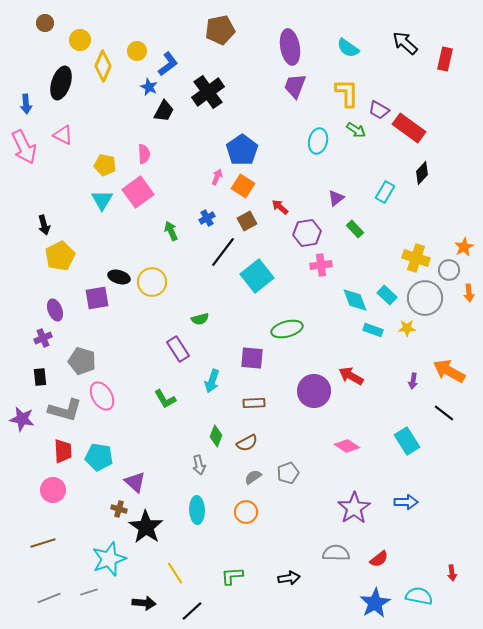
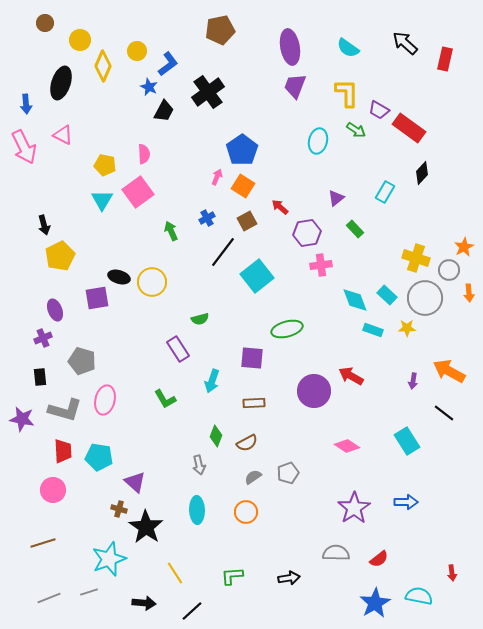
pink ellipse at (102, 396): moved 3 px right, 4 px down; rotated 44 degrees clockwise
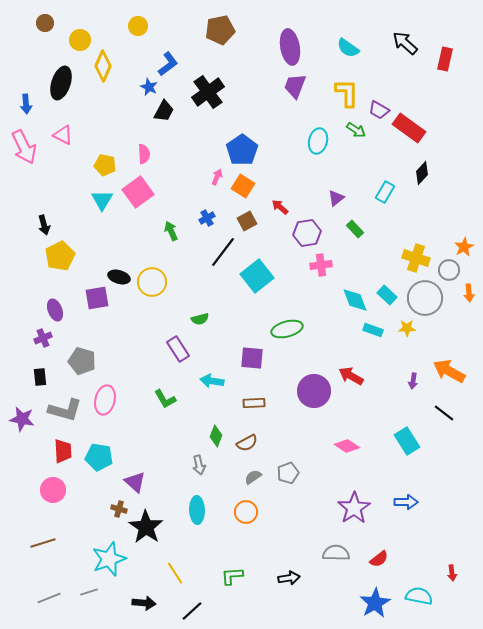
yellow circle at (137, 51): moved 1 px right, 25 px up
cyan arrow at (212, 381): rotated 80 degrees clockwise
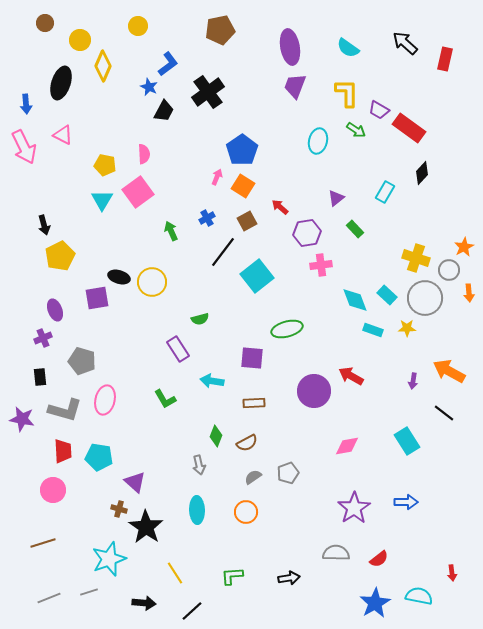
pink diamond at (347, 446): rotated 45 degrees counterclockwise
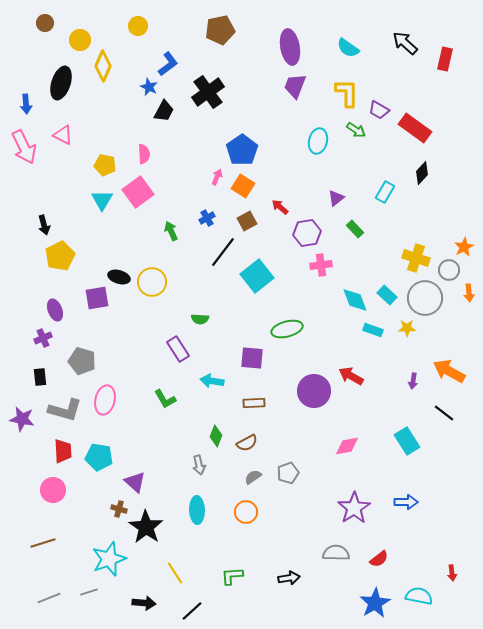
red rectangle at (409, 128): moved 6 px right
green semicircle at (200, 319): rotated 18 degrees clockwise
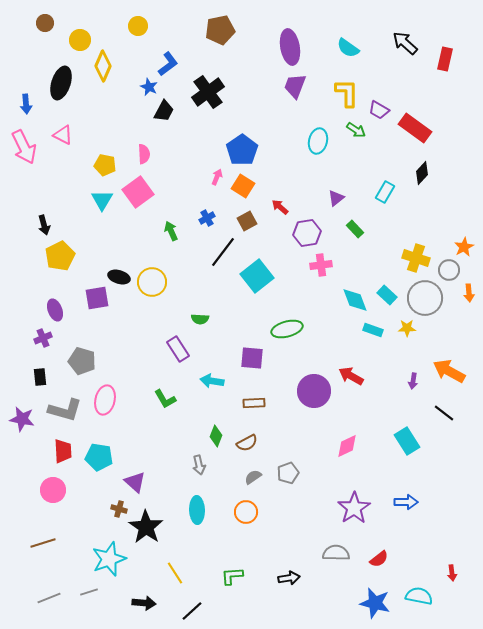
pink diamond at (347, 446): rotated 15 degrees counterclockwise
blue star at (375, 603): rotated 28 degrees counterclockwise
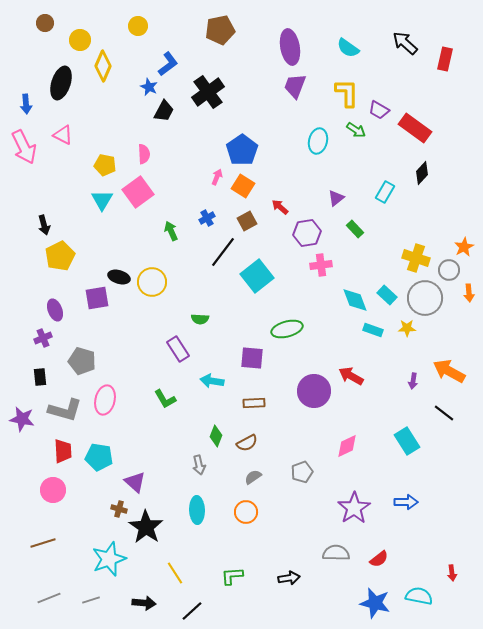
gray pentagon at (288, 473): moved 14 px right, 1 px up
gray line at (89, 592): moved 2 px right, 8 px down
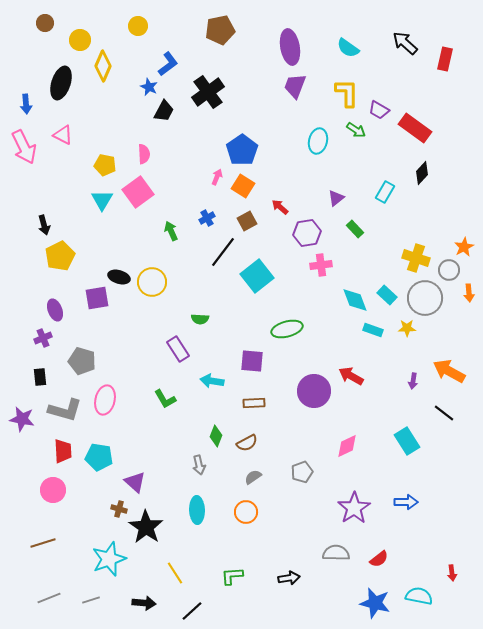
purple square at (252, 358): moved 3 px down
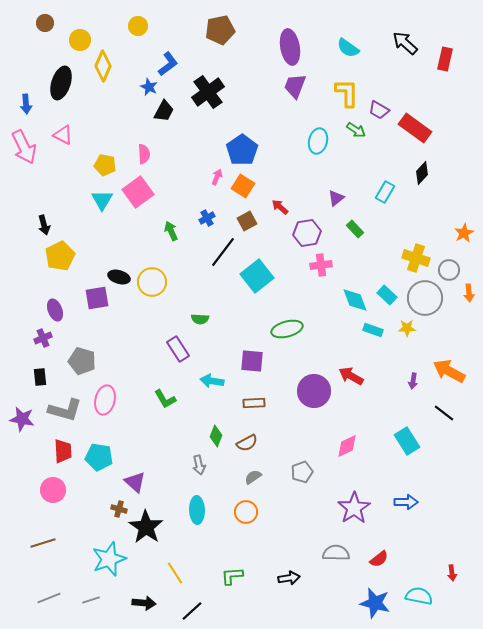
orange star at (464, 247): moved 14 px up
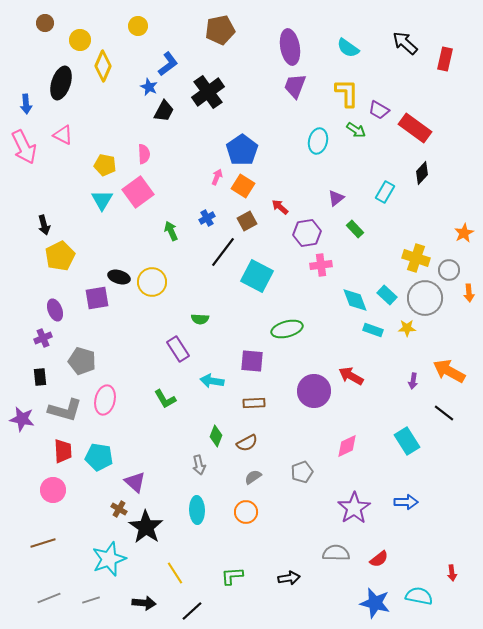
cyan square at (257, 276): rotated 24 degrees counterclockwise
brown cross at (119, 509): rotated 14 degrees clockwise
